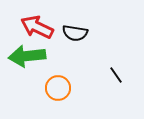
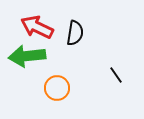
black semicircle: rotated 90 degrees counterclockwise
orange circle: moved 1 px left
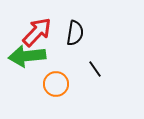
red arrow: moved 5 px down; rotated 108 degrees clockwise
black line: moved 21 px left, 6 px up
orange circle: moved 1 px left, 4 px up
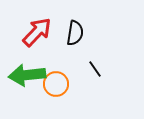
green arrow: moved 19 px down
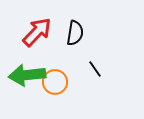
orange circle: moved 1 px left, 2 px up
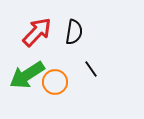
black semicircle: moved 1 px left, 1 px up
black line: moved 4 px left
green arrow: rotated 27 degrees counterclockwise
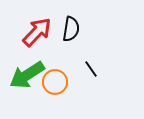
black semicircle: moved 3 px left, 3 px up
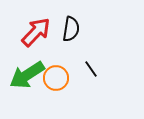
red arrow: moved 1 px left
orange circle: moved 1 px right, 4 px up
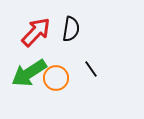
green arrow: moved 2 px right, 2 px up
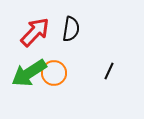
red arrow: moved 1 px left
black line: moved 18 px right, 2 px down; rotated 60 degrees clockwise
orange circle: moved 2 px left, 5 px up
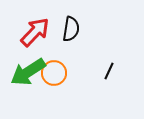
green arrow: moved 1 px left, 1 px up
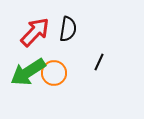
black semicircle: moved 3 px left
black line: moved 10 px left, 9 px up
